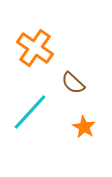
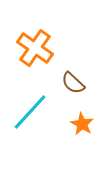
orange star: moved 2 px left, 3 px up
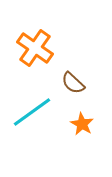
cyan line: moved 2 px right; rotated 12 degrees clockwise
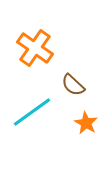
brown semicircle: moved 2 px down
orange star: moved 4 px right, 1 px up
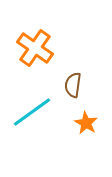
brown semicircle: rotated 55 degrees clockwise
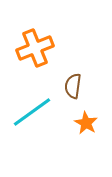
orange cross: rotated 33 degrees clockwise
brown semicircle: moved 1 px down
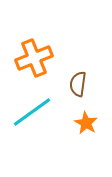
orange cross: moved 1 px left, 10 px down
brown semicircle: moved 5 px right, 2 px up
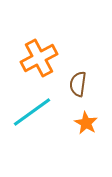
orange cross: moved 5 px right; rotated 6 degrees counterclockwise
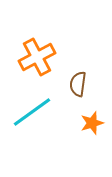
orange cross: moved 2 px left, 1 px up
orange star: moved 6 px right; rotated 25 degrees clockwise
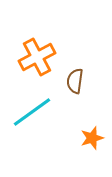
brown semicircle: moved 3 px left, 3 px up
orange star: moved 15 px down
